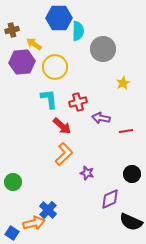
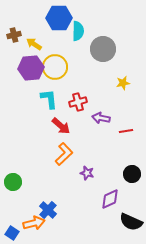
brown cross: moved 2 px right, 5 px down
purple hexagon: moved 9 px right, 6 px down
yellow star: rotated 16 degrees clockwise
red arrow: moved 1 px left
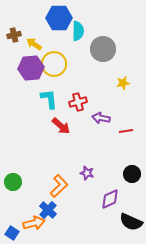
yellow circle: moved 1 px left, 3 px up
orange L-shape: moved 5 px left, 32 px down
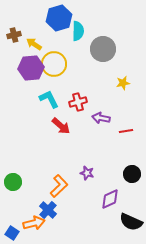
blue hexagon: rotated 15 degrees counterclockwise
cyan L-shape: rotated 20 degrees counterclockwise
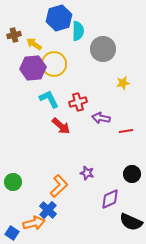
purple hexagon: moved 2 px right
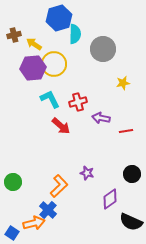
cyan semicircle: moved 3 px left, 3 px down
cyan L-shape: moved 1 px right
purple diamond: rotated 10 degrees counterclockwise
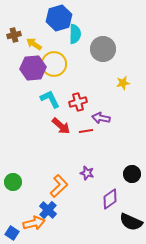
red line: moved 40 px left
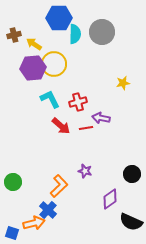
blue hexagon: rotated 15 degrees clockwise
gray circle: moved 1 px left, 17 px up
red line: moved 3 px up
purple star: moved 2 px left, 2 px up
blue square: rotated 16 degrees counterclockwise
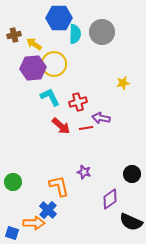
cyan L-shape: moved 2 px up
purple star: moved 1 px left, 1 px down
orange L-shape: rotated 60 degrees counterclockwise
orange arrow: rotated 15 degrees clockwise
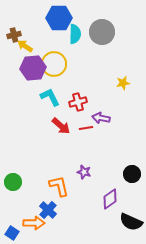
yellow arrow: moved 9 px left, 2 px down
blue square: rotated 16 degrees clockwise
